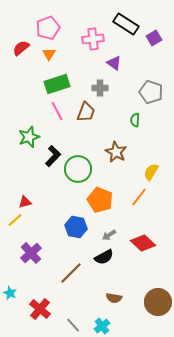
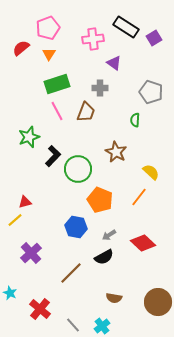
black rectangle: moved 3 px down
yellow semicircle: rotated 102 degrees clockwise
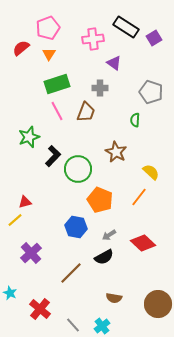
brown circle: moved 2 px down
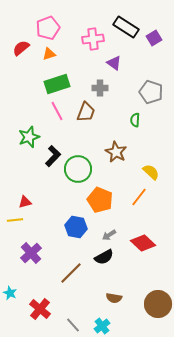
orange triangle: rotated 40 degrees clockwise
yellow line: rotated 35 degrees clockwise
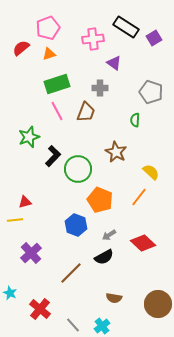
blue hexagon: moved 2 px up; rotated 10 degrees clockwise
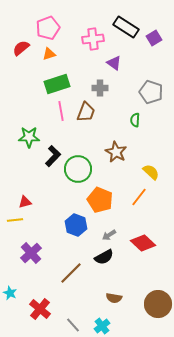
pink line: moved 4 px right; rotated 18 degrees clockwise
green star: rotated 20 degrees clockwise
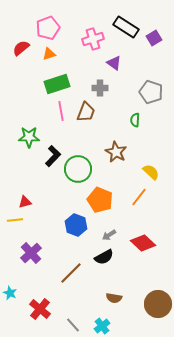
pink cross: rotated 10 degrees counterclockwise
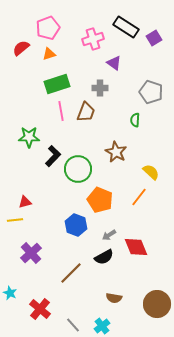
red diamond: moved 7 px left, 4 px down; rotated 25 degrees clockwise
brown circle: moved 1 px left
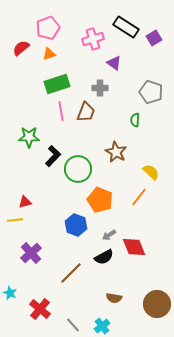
red diamond: moved 2 px left
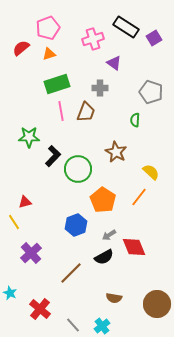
orange pentagon: moved 3 px right; rotated 10 degrees clockwise
yellow line: moved 1 px left, 2 px down; rotated 63 degrees clockwise
blue hexagon: rotated 20 degrees clockwise
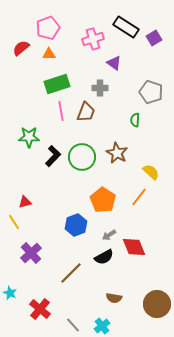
orange triangle: rotated 16 degrees clockwise
brown star: moved 1 px right, 1 px down
green circle: moved 4 px right, 12 px up
